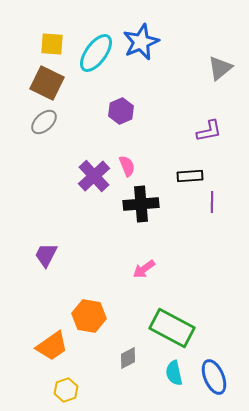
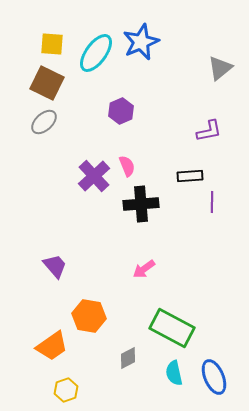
purple trapezoid: moved 9 px right, 11 px down; rotated 112 degrees clockwise
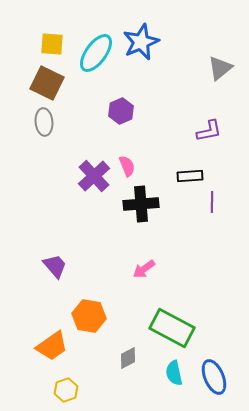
gray ellipse: rotated 52 degrees counterclockwise
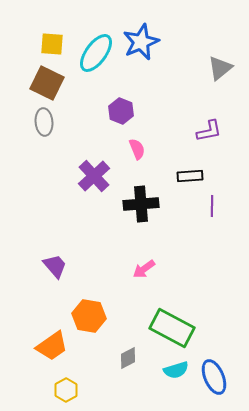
purple hexagon: rotated 15 degrees counterclockwise
pink semicircle: moved 10 px right, 17 px up
purple line: moved 4 px down
cyan semicircle: moved 2 px right, 3 px up; rotated 95 degrees counterclockwise
yellow hexagon: rotated 10 degrees counterclockwise
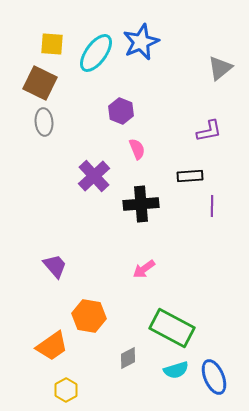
brown square: moved 7 px left
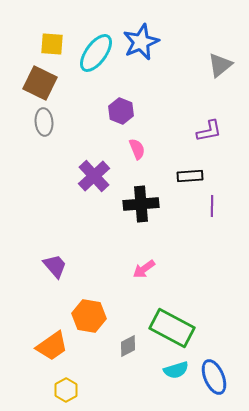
gray triangle: moved 3 px up
gray diamond: moved 12 px up
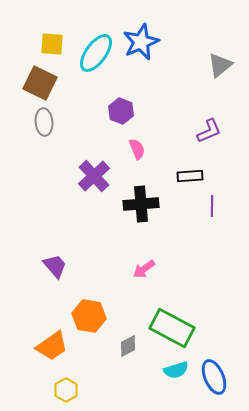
purple L-shape: rotated 12 degrees counterclockwise
